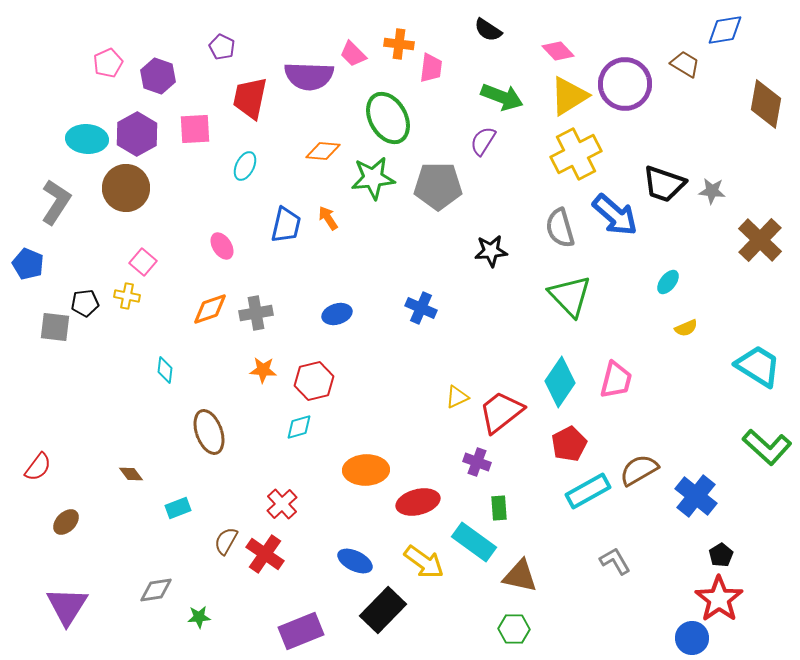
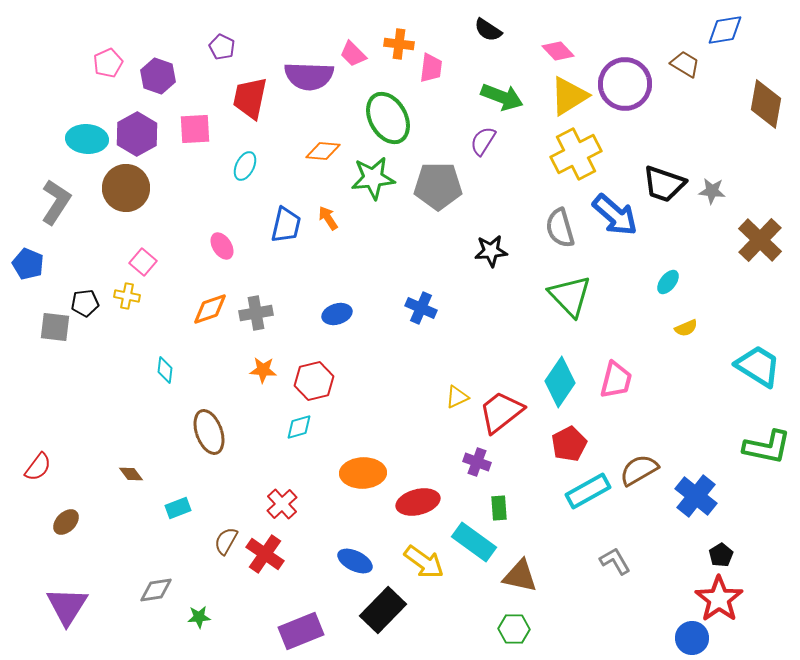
green L-shape at (767, 447): rotated 30 degrees counterclockwise
orange ellipse at (366, 470): moved 3 px left, 3 px down
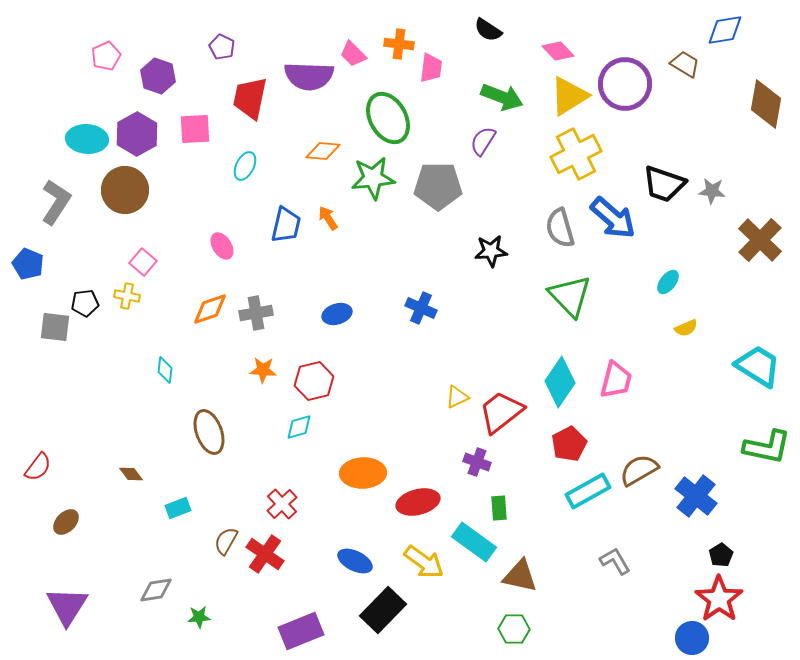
pink pentagon at (108, 63): moved 2 px left, 7 px up
brown circle at (126, 188): moved 1 px left, 2 px down
blue arrow at (615, 215): moved 2 px left, 3 px down
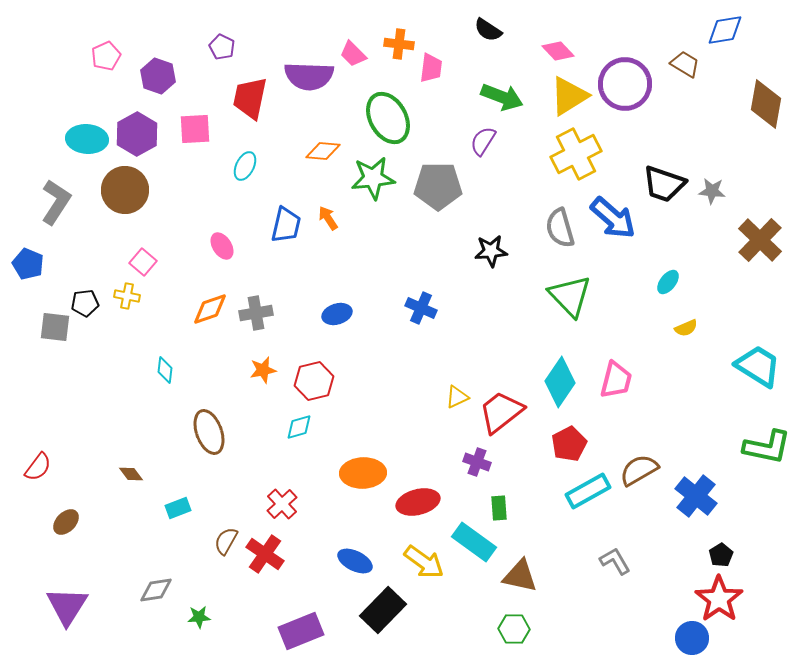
orange star at (263, 370): rotated 16 degrees counterclockwise
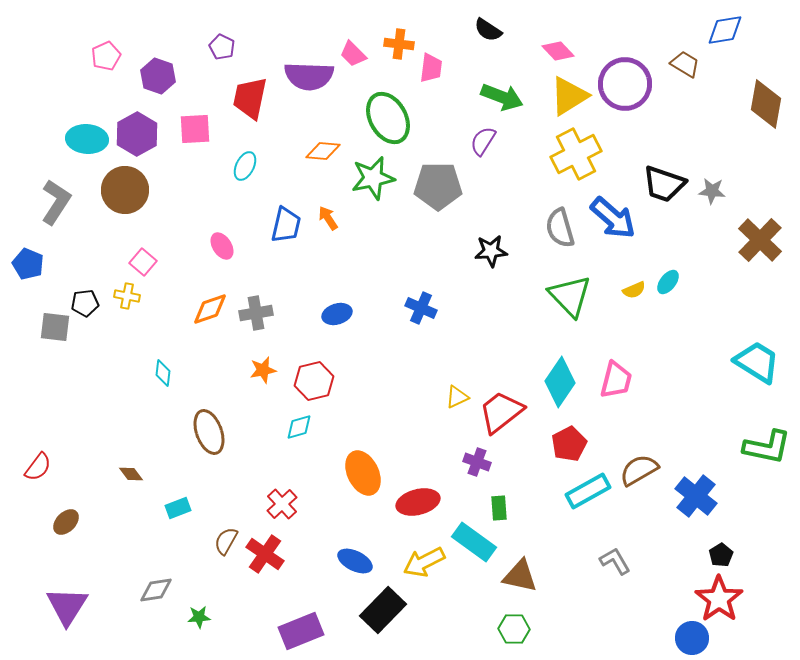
green star at (373, 178): rotated 6 degrees counterclockwise
yellow semicircle at (686, 328): moved 52 px left, 38 px up
cyan trapezoid at (758, 366): moved 1 px left, 4 px up
cyan diamond at (165, 370): moved 2 px left, 3 px down
orange ellipse at (363, 473): rotated 66 degrees clockwise
yellow arrow at (424, 562): rotated 117 degrees clockwise
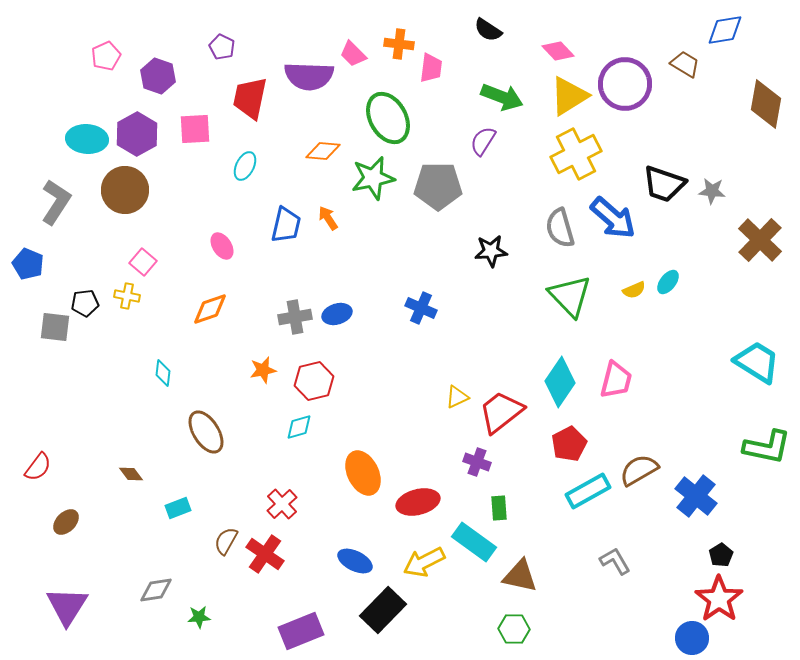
gray cross at (256, 313): moved 39 px right, 4 px down
brown ellipse at (209, 432): moved 3 px left; rotated 12 degrees counterclockwise
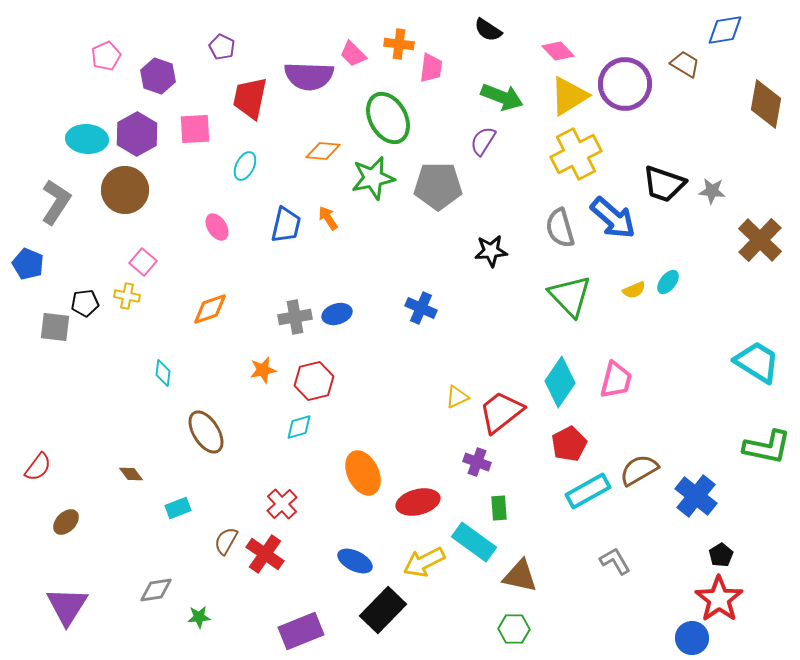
pink ellipse at (222, 246): moved 5 px left, 19 px up
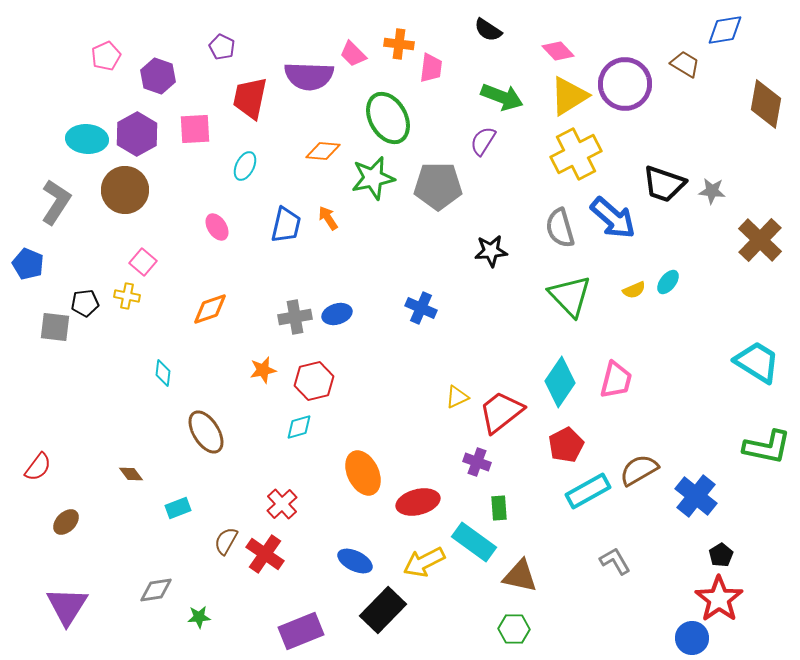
red pentagon at (569, 444): moved 3 px left, 1 px down
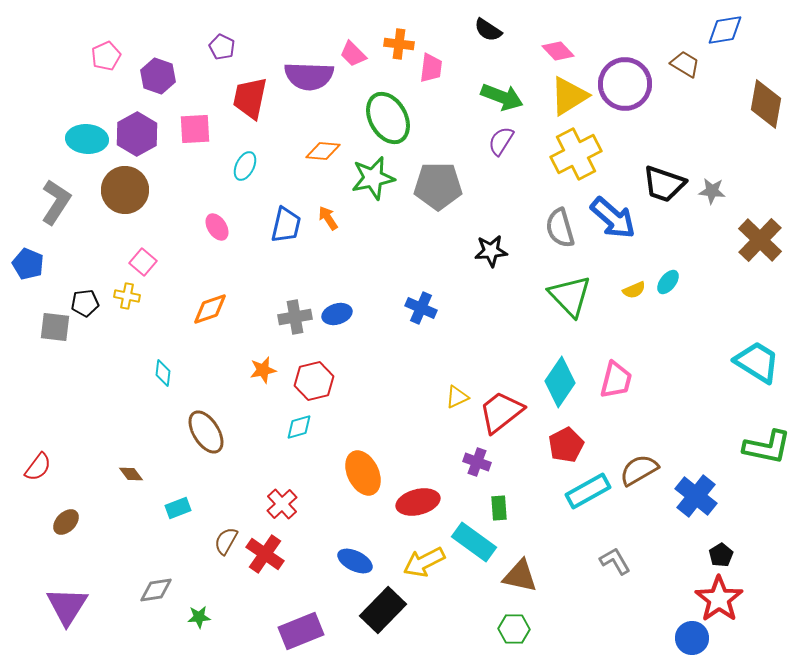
purple semicircle at (483, 141): moved 18 px right
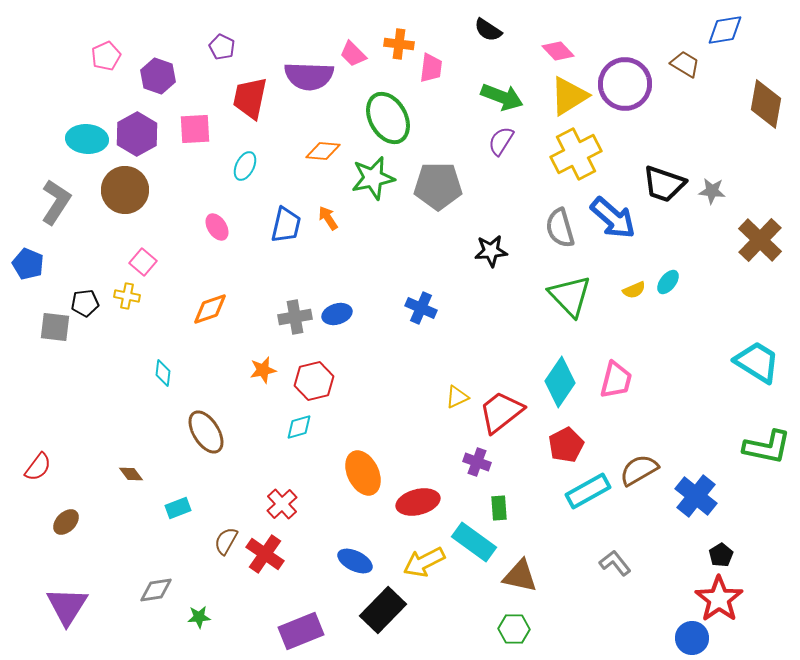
gray L-shape at (615, 561): moved 2 px down; rotated 8 degrees counterclockwise
